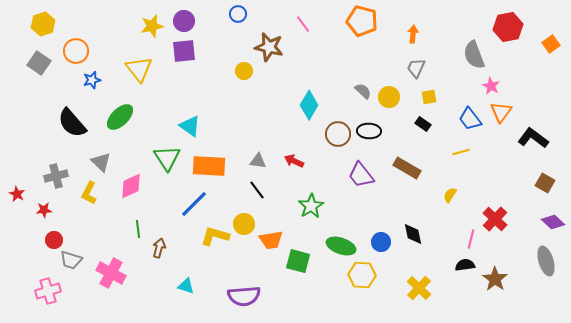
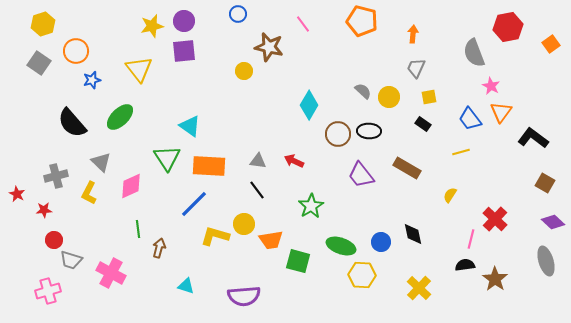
gray semicircle at (474, 55): moved 2 px up
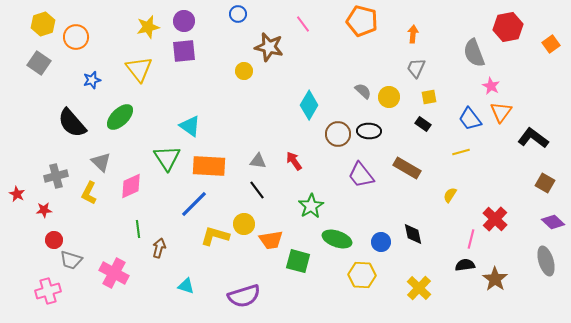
yellow star at (152, 26): moved 4 px left, 1 px down
orange circle at (76, 51): moved 14 px up
red arrow at (294, 161): rotated 30 degrees clockwise
green ellipse at (341, 246): moved 4 px left, 7 px up
pink cross at (111, 273): moved 3 px right
purple semicircle at (244, 296): rotated 12 degrees counterclockwise
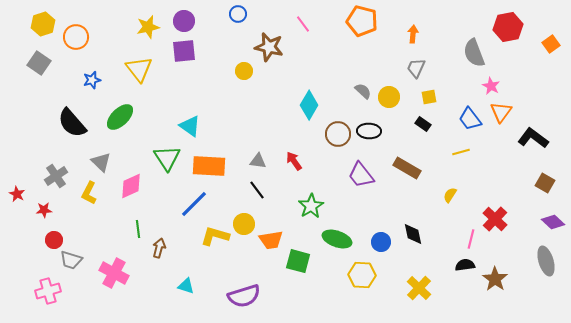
gray cross at (56, 176): rotated 20 degrees counterclockwise
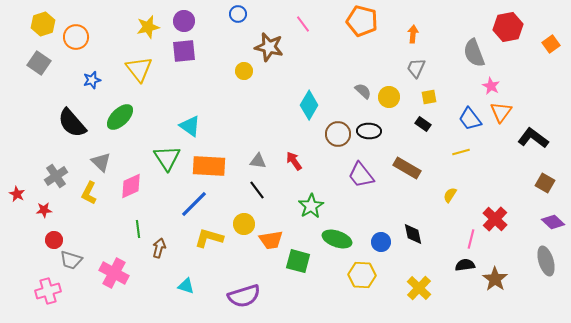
yellow L-shape at (215, 236): moved 6 px left, 2 px down
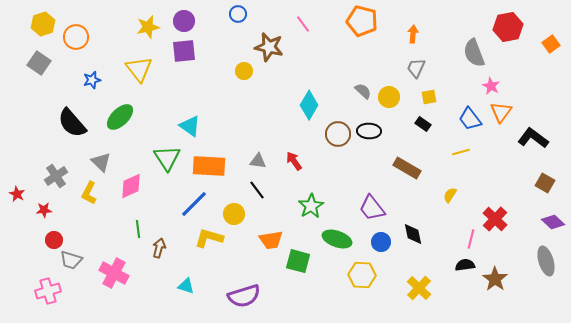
purple trapezoid at (361, 175): moved 11 px right, 33 px down
yellow circle at (244, 224): moved 10 px left, 10 px up
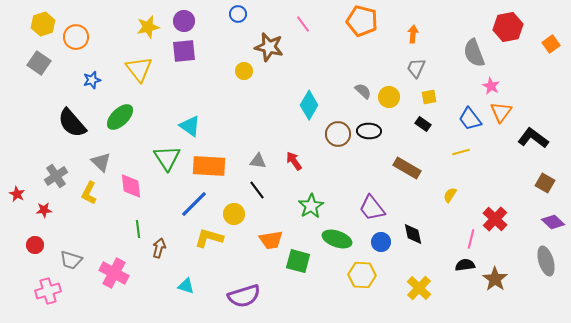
pink diamond at (131, 186): rotated 72 degrees counterclockwise
red circle at (54, 240): moved 19 px left, 5 px down
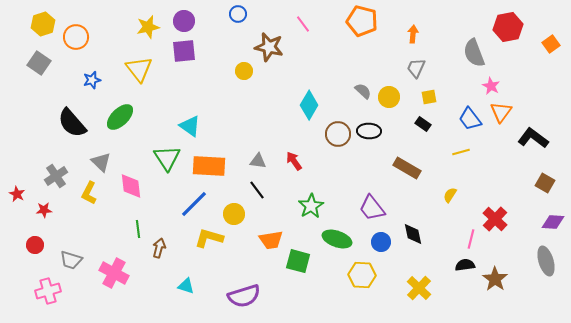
purple diamond at (553, 222): rotated 40 degrees counterclockwise
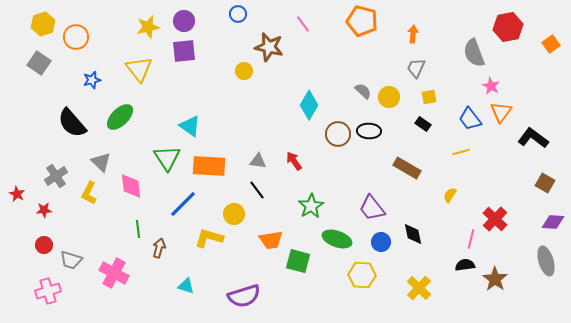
blue line at (194, 204): moved 11 px left
red circle at (35, 245): moved 9 px right
